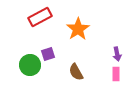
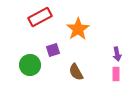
purple square: moved 5 px right, 4 px up
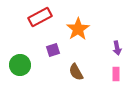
purple arrow: moved 6 px up
green circle: moved 10 px left
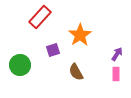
red rectangle: rotated 20 degrees counterclockwise
orange star: moved 2 px right, 6 px down
purple arrow: moved 6 px down; rotated 136 degrees counterclockwise
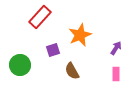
orange star: rotated 10 degrees clockwise
purple arrow: moved 1 px left, 6 px up
brown semicircle: moved 4 px left, 1 px up
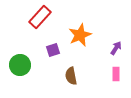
brown semicircle: moved 1 px left, 5 px down; rotated 18 degrees clockwise
